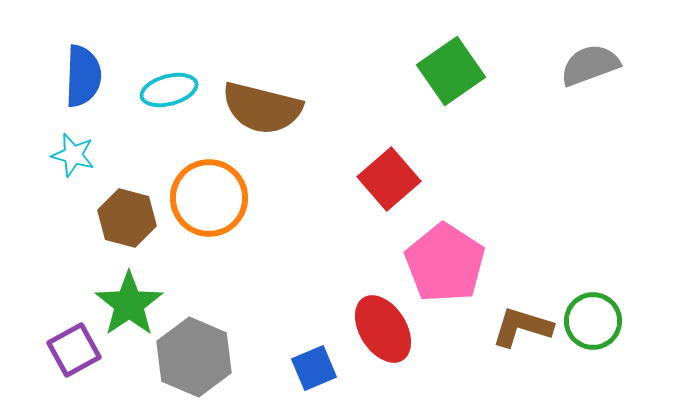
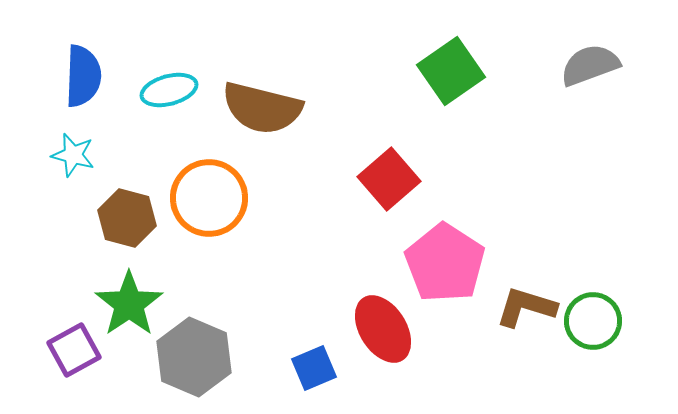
brown L-shape: moved 4 px right, 20 px up
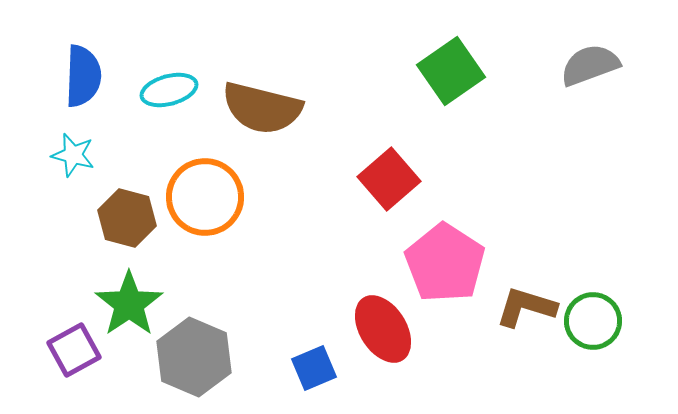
orange circle: moved 4 px left, 1 px up
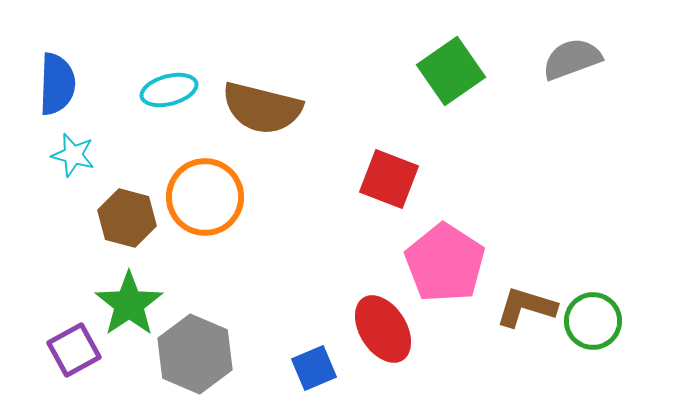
gray semicircle: moved 18 px left, 6 px up
blue semicircle: moved 26 px left, 8 px down
red square: rotated 28 degrees counterclockwise
gray hexagon: moved 1 px right, 3 px up
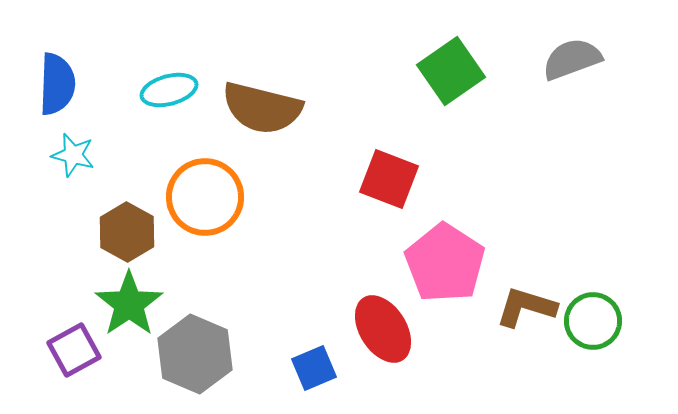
brown hexagon: moved 14 px down; rotated 14 degrees clockwise
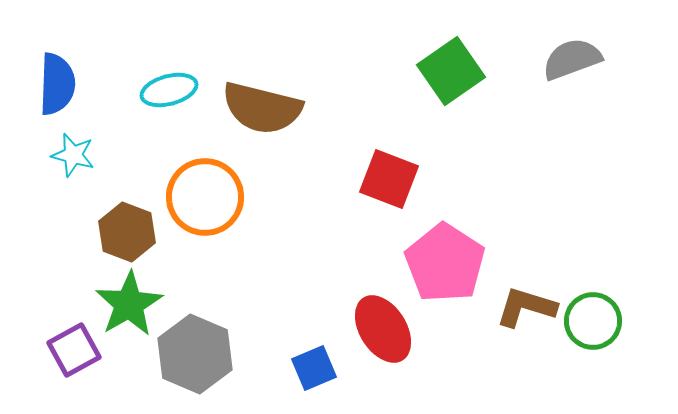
brown hexagon: rotated 8 degrees counterclockwise
green star: rotated 4 degrees clockwise
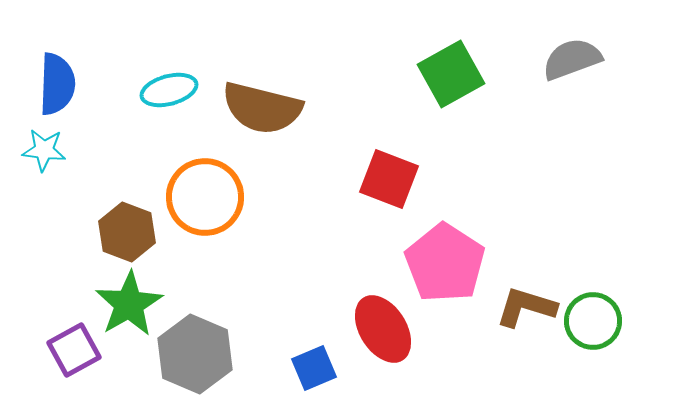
green square: moved 3 px down; rotated 6 degrees clockwise
cyan star: moved 29 px left, 5 px up; rotated 9 degrees counterclockwise
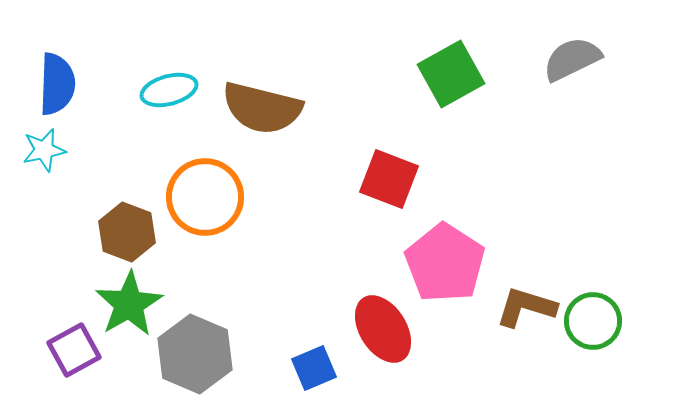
gray semicircle: rotated 6 degrees counterclockwise
cyan star: rotated 18 degrees counterclockwise
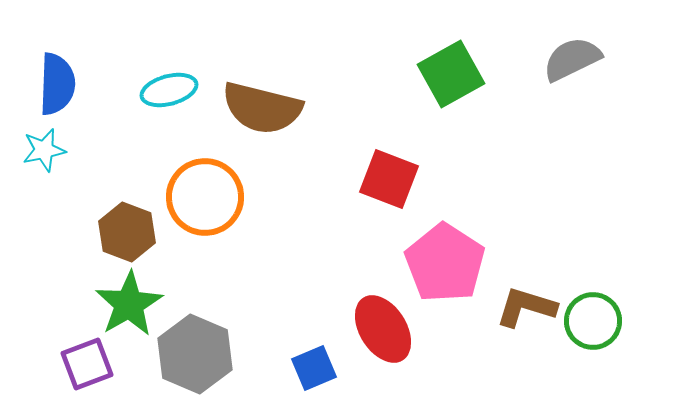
purple square: moved 13 px right, 14 px down; rotated 8 degrees clockwise
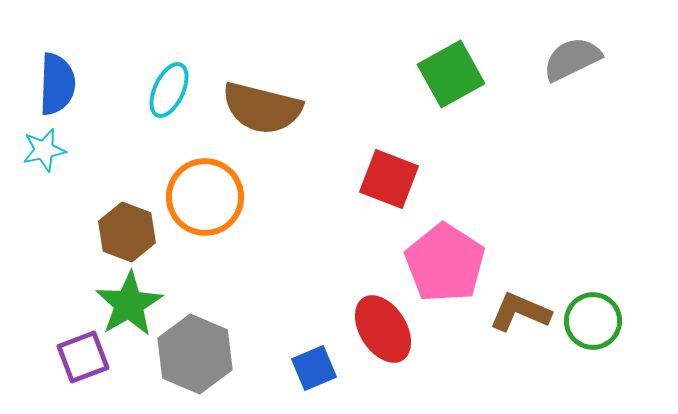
cyan ellipse: rotated 50 degrees counterclockwise
brown L-shape: moved 6 px left, 5 px down; rotated 6 degrees clockwise
purple square: moved 4 px left, 7 px up
